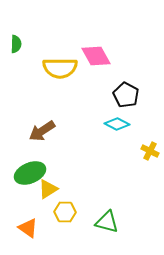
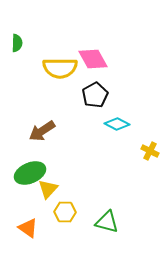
green semicircle: moved 1 px right, 1 px up
pink diamond: moved 3 px left, 3 px down
black pentagon: moved 31 px left; rotated 15 degrees clockwise
yellow triangle: rotated 15 degrees counterclockwise
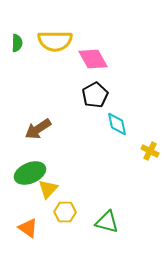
yellow semicircle: moved 5 px left, 27 px up
cyan diamond: rotated 50 degrees clockwise
brown arrow: moved 4 px left, 2 px up
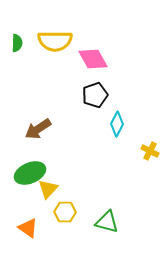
black pentagon: rotated 10 degrees clockwise
cyan diamond: rotated 40 degrees clockwise
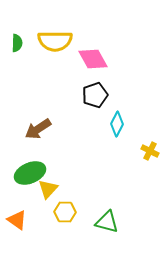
orange triangle: moved 11 px left, 8 px up
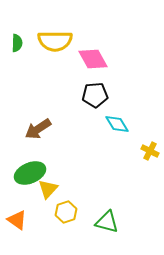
black pentagon: rotated 15 degrees clockwise
cyan diamond: rotated 60 degrees counterclockwise
yellow hexagon: moved 1 px right; rotated 20 degrees counterclockwise
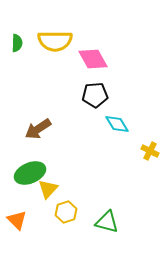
orange triangle: rotated 10 degrees clockwise
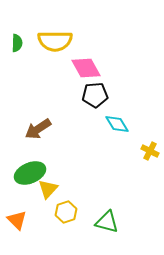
pink diamond: moved 7 px left, 9 px down
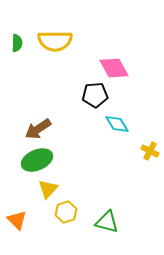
pink diamond: moved 28 px right
green ellipse: moved 7 px right, 13 px up
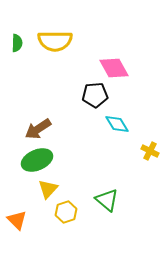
green triangle: moved 22 px up; rotated 25 degrees clockwise
